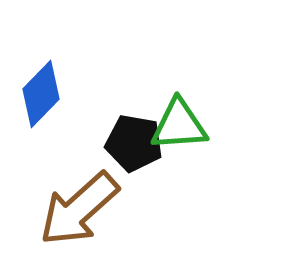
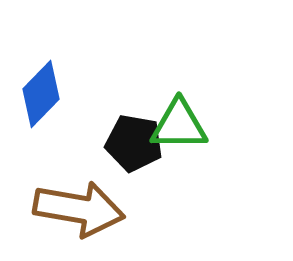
green triangle: rotated 4 degrees clockwise
brown arrow: rotated 128 degrees counterclockwise
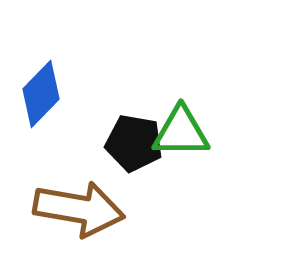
green triangle: moved 2 px right, 7 px down
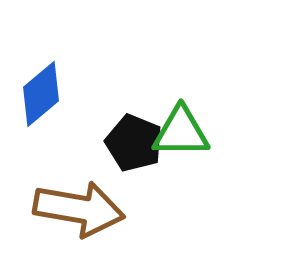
blue diamond: rotated 6 degrees clockwise
black pentagon: rotated 12 degrees clockwise
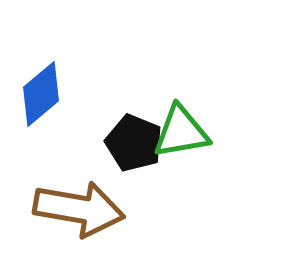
green triangle: rotated 10 degrees counterclockwise
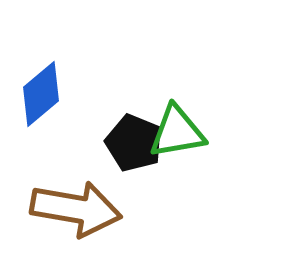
green triangle: moved 4 px left
brown arrow: moved 3 px left
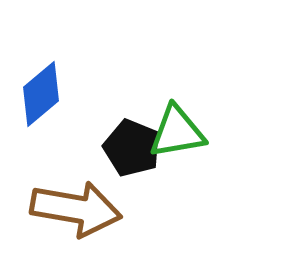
black pentagon: moved 2 px left, 5 px down
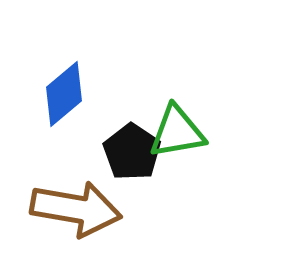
blue diamond: moved 23 px right
black pentagon: moved 4 px down; rotated 12 degrees clockwise
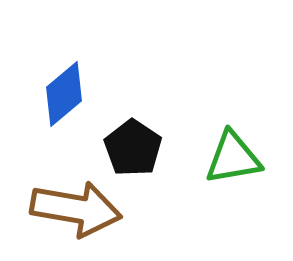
green triangle: moved 56 px right, 26 px down
black pentagon: moved 1 px right, 4 px up
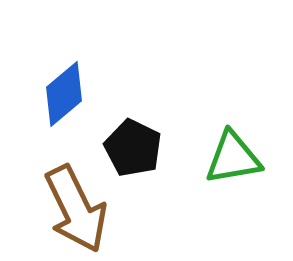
black pentagon: rotated 8 degrees counterclockwise
brown arrow: rotated 54 degrees clockwise
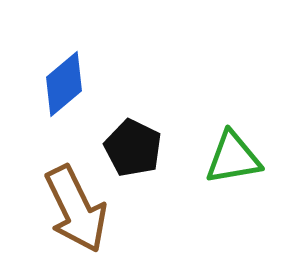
blue diamond: moved 10 px up
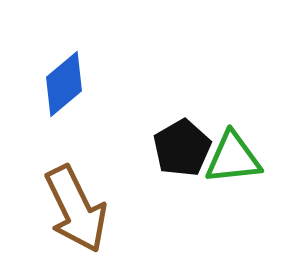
black pentagon: moved 49 px right; rotated 16 degrees clockwise
green triangle: rotated 4 degrees clockwise
